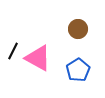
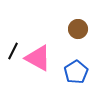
blue pentagon: moved 2 px left, 2 px down
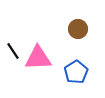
black line: rotated 60 degrees counterclockwise
pink triangle: rotated 32 degrees counterclockwise
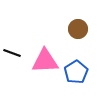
black line: moved 1 px left, 2 px down; rotated 36 degrees counterclockwise
pink triangle: moved 7 px right, 3 px down
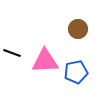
blue pentagon: rotated 20 degrees clockwise
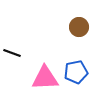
brown circle: moved 1 px right, 2 px up
pink triangle: moved 17 px down
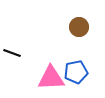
pink triangle: moved 6 px right
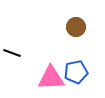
brown circle: moved 3 px left
